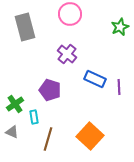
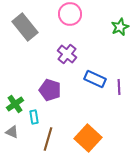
gray rectangle: rotated 24 degrees counterclockwise
orange square: moved 2 px left, 2 px down
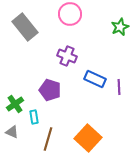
purple cross: moved 2 px down; rotated 18 degrees counterclockwise
